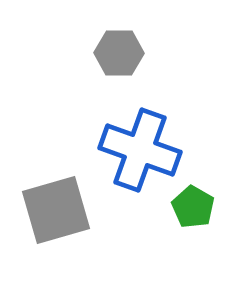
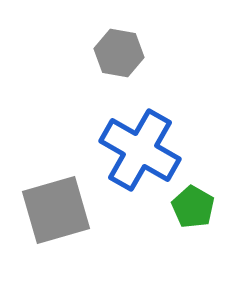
gray hexagon: rotated 9 degrees clockwise
blue cross: rotated 10 degrees clockwise
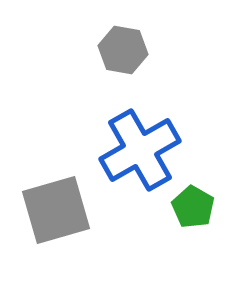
gray hexagon: moved 4 px right, 3 px up
blue cross: rotated 30 degrees clockwise
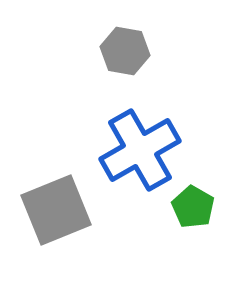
gray hexagon: moved 2 px right, 1 px down
gray square: rotated 6 degrees counterclockwise
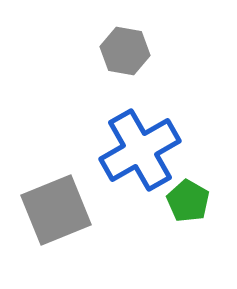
green pentagon: moved 5 px left, 6 px up
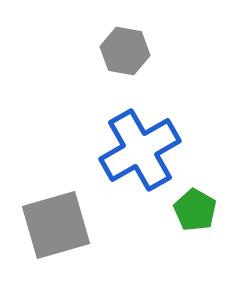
green pentagon: moved 7 px right, 9 px down
gray square: moved 15 px down; rotated 6 degrees clockwise
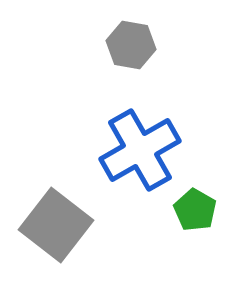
gray hexagon: moved 6 px right, 6 px up
gray square: rotated 36 degrees counterclockwise
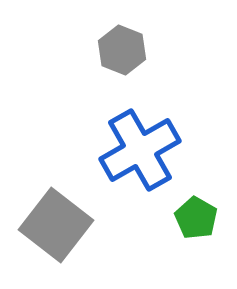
gray hexagon: moved 9 px left, 5 px down; rotated 12 degrees clockwise
green pentagon: moved 1 px right, 8 px down
